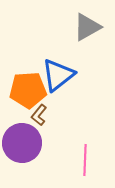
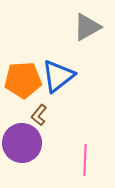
blue triangle: moved 1 px down
orange pentagon: moved 5 px left, 10 px up
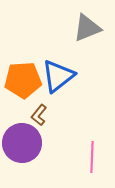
gray triangle: moved 1 px down; rotated 8 degrees clockwise
pink line: moved 7 px right, 3 px up
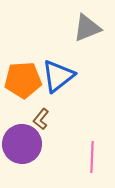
brown L-shape: moved 2 px right, 4 px down
purple circle: moved 1 px down
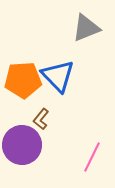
gray triangle: moved 1 px left
blue triangle: rotated 36 degrees counterclockwise
purple circle: moved 1 px down
pink line: rotated 24 degrees clockwise
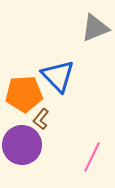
gray triangle: moved 9 px right
orange pentagon: moved 1 px right, 14 px down
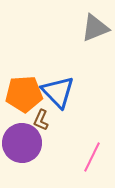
blue triangle: moved 16 px down
brown L-shape: moved 1 px down; rotated 15 degrees counterclockwise
purple circle: moved 2 px up
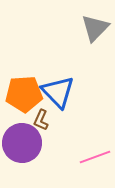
gray triangle: rotated 24 degrees counterclockwise
pink line: moved 3 px right; rotated 44 degrees clockwise
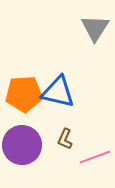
gray triangle: rotated 12 degrees counterclockwise
blue triangle: rotated 33 degrees counterclockwise
brown L-shape: moved 24 px right, 19 px down
purple circle: moved 2 px down
